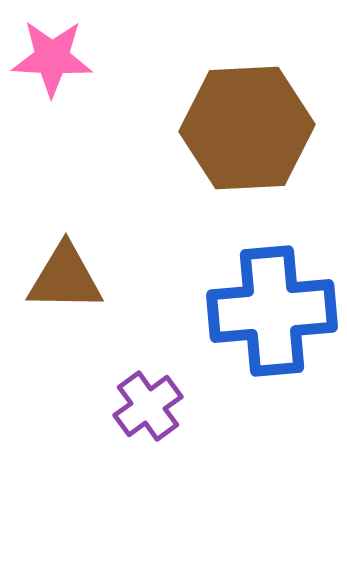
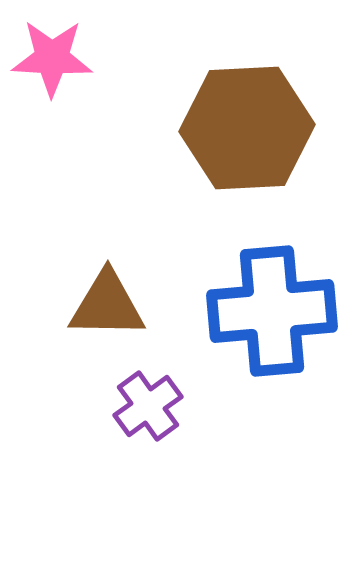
brown triangle: moved 42 px right, 27 px down
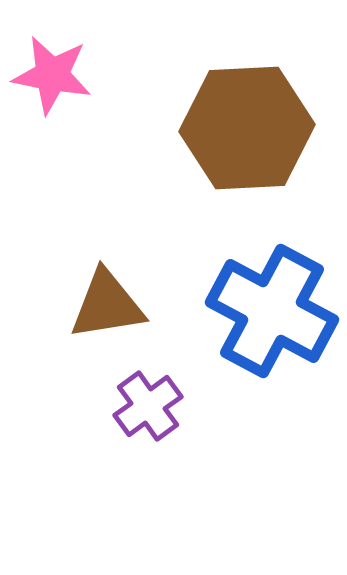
pink star: moved 17 px down; rotated 8 degrees clockwise
brown triangle: rotated 10 degrees counterclockwise
blue cross: rotated 33 degrees clockwise
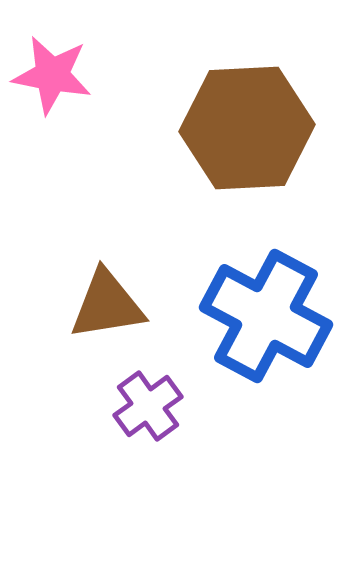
blue cross: moved 6 px left, 5 px down
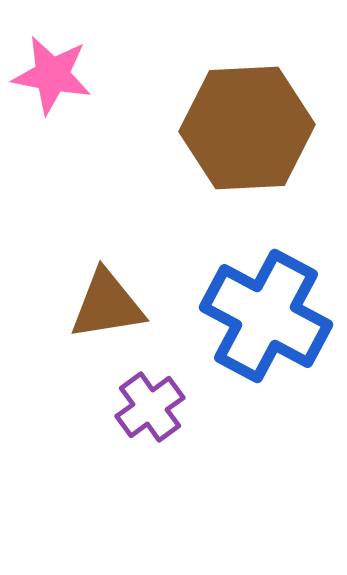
purple cross: moved 2 px right, 1 px down
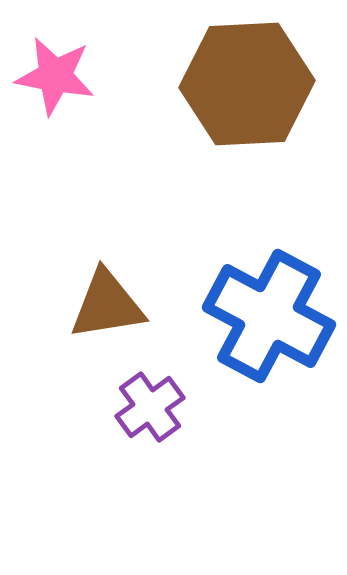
pink star: moved 3 px right, 1 px down
brown hexagon: moved 44 px up
blue cross: moved 3 px right
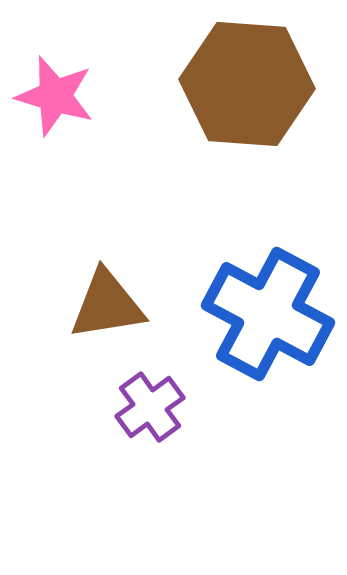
pink star: moved 20 px down; rotated 6 degrees clockwise
brown hexagon: rotated 7 degrees clockwise
blue cross: moved 1 px left, 2 px up
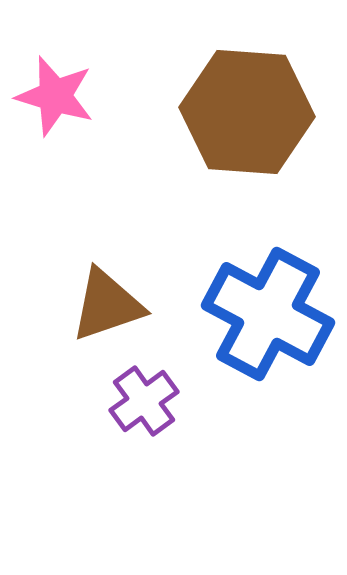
brown hexagon: moved 28 px down
brown triangle: rotated 10 degrees counterclockwise
purple cross: moved 6 px left, 6 px up
